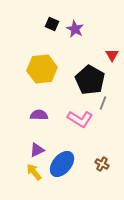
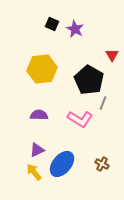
black pentagon: moved 1 px left
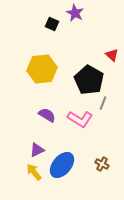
purple star: moved 16 px up
red triangle: rotated 16 degrees counterclockwise
purple semicircle: moved 8 px right; rotated 30 degrees clockwise
blue ellipse: moved 1 px down
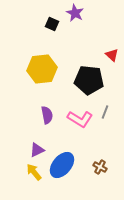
black pentagon: rotated 24 degrees counterclockwise
gray line: moved 2 px right, 9 px down
purple semicircle: rotated 48 degrees clockwise
brown cross: moved 2 px left, 3 px down
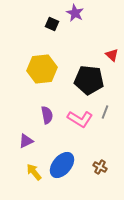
purple triangle: moved 11 px left, 9 px up
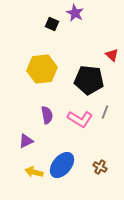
yellow arrow: rotated 36 degrees counterclockwise
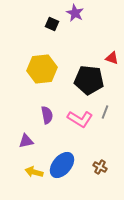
red triangle: moved 3 px down; rotated 24 degrees counterclockwise
purple triangle: rotated 14 degrees clockwise
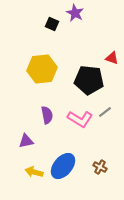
gray line: rotated 32 degrees clockwise
blue ellipse: moved 1 px right, 1 px down
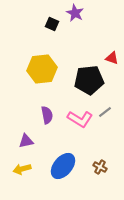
black pentagon: rotated 12 degrees counterclockwise
yellow arrow: moved 12 px left, 3 px up; rotated 30 degrees counterclockwise
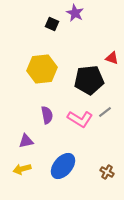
brown cross: moved 7 px right, 5 px down
